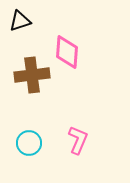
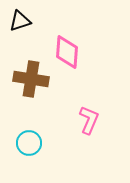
brown cross: moved 1 px left, 4 px down; rotated 16 degrees clockwise
pink L-shape: moved 11 px right, 20 px up
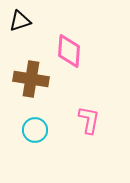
pink diamond: moved 2 px right, 1 px up
pink L-shape: rotated 12 degrees counterclockwise
cyan circle: moved 6 px right, 13 px up
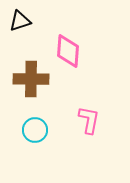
pink diamond: moved 1 px left
brown cross: rotated 8 degrees counterclockwise
